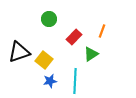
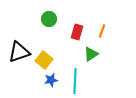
red rectangle: moved 3 px right, 5 px up; rotated 28 degrees counterclockwise
blue star: moved 1 px right, 1 px up
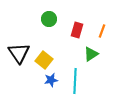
red rectangle: moved 2 px up
black triangle: moved 1 px down; rotated 45 degrees counterclockwise
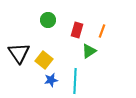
green circle: moved 1 px left, 1 px down
green triangle: moved 2 px left, 3 px up
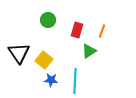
blue star: rotated 16 degrees clockwise
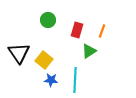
cyan line: moved 1 px up
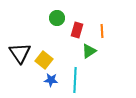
green circle: moved 9 px right, 2 px up
orange line: rotated 24 degrees counterclockwise
black triangle: moved 1 px right
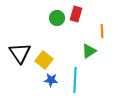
red rectangle: moved 1 px left, 16 px up
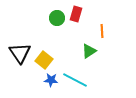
cyan line: rotated 65 degrees counterclockwise
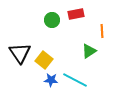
red rectangle: rotated 63 degrees clockwise
green circle: moved 5 px left, 2 px down
